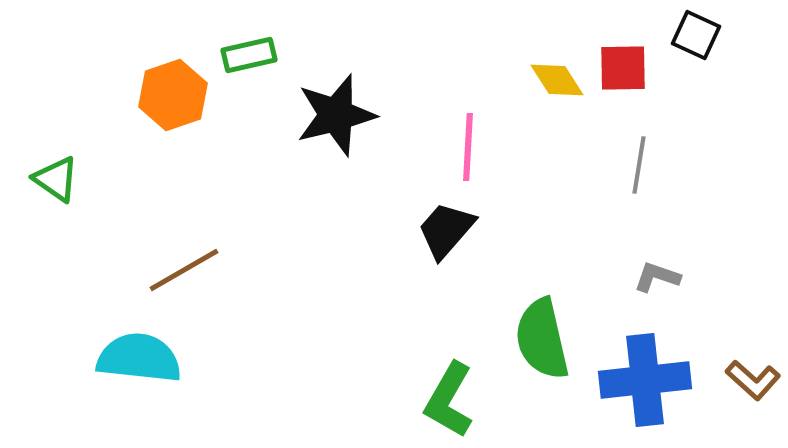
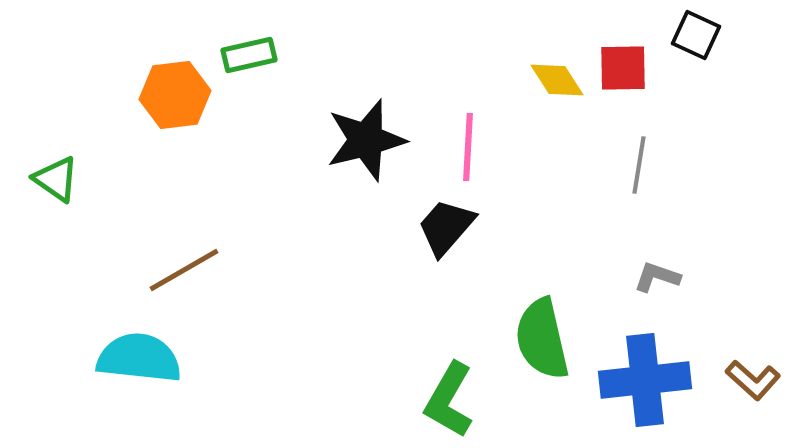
orange hexagon: moved 2 px right; rotated 12 degrees clockwise
black star: moved 30 px right, 25 px down
black trapezoid: moved 3 px up
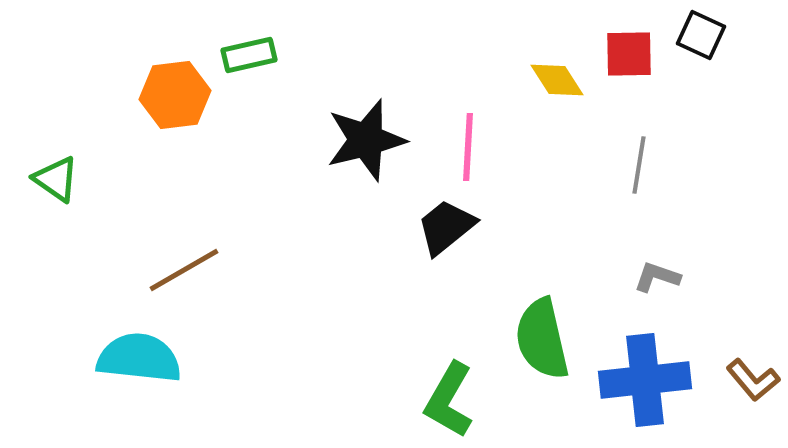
black square: moved 5 px right
red square: moved 6 px right, 14 px up
black trapezoid: rotated 10 degrees clockwise
brown L-shape: rotated 8 degrees clockwise
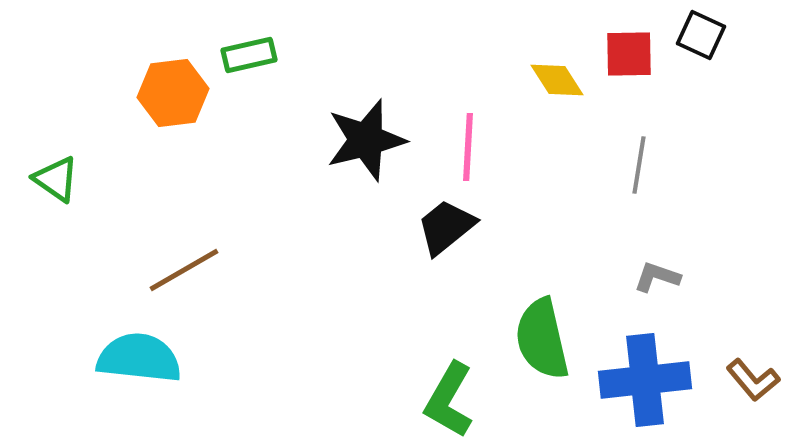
orange hexagon: moved 2 px left, 2 px up
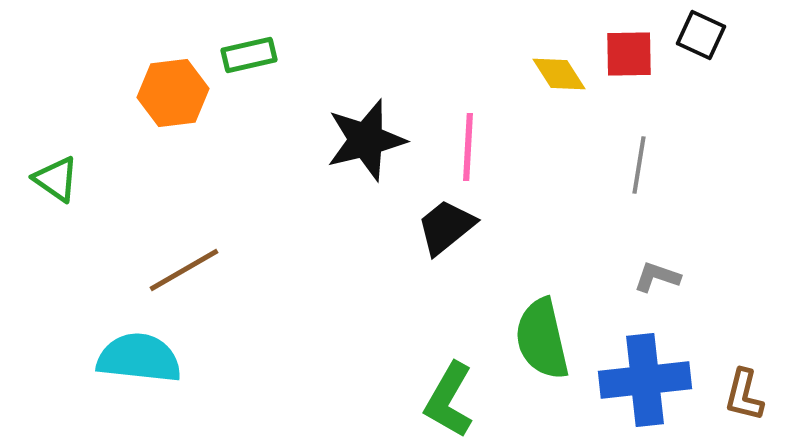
yellow diamond: moved 2 px right, 6 px up
brown L-shape: moved 9 px left, 15 px down; rotated 54 degrees clockwise
